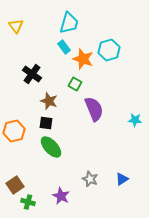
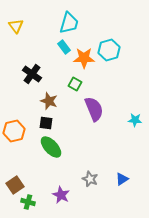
orange star: moved 1 px right, 1 px up; rotated 20 degrees counterclockwise
purple star: moved 1 px up
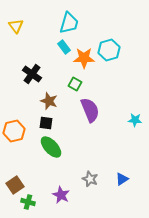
purple semicircle: moved 4 px left, 1 px down
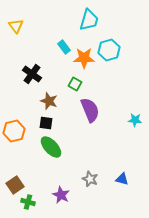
cyan trapezoid: moved 20 px right, 3 px up
blue triangle: rotated 48 degrees clockwise
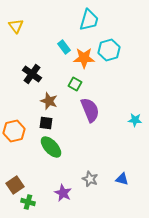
purple star: moved 2 px right, 2 px up
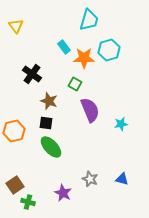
cyan star: moved 14 px left, 4 px down; rotated 16 degrees counterclockwise
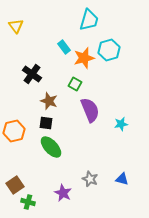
orange star: rotated 15 degrees counterclockwise
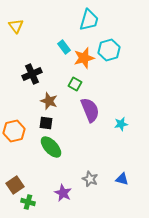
black cross: rotated 30 degrees clockwise
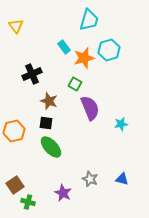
purple semicircle: moved 2 px up
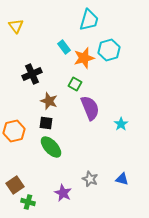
cyan star: rotated 24 degrees counterclockwise
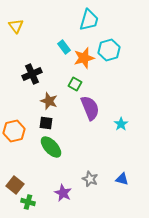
brown square: rotated 18 degrees counterclockwise
